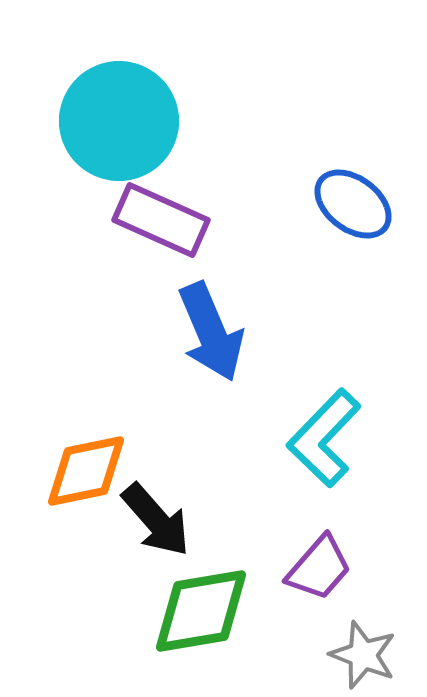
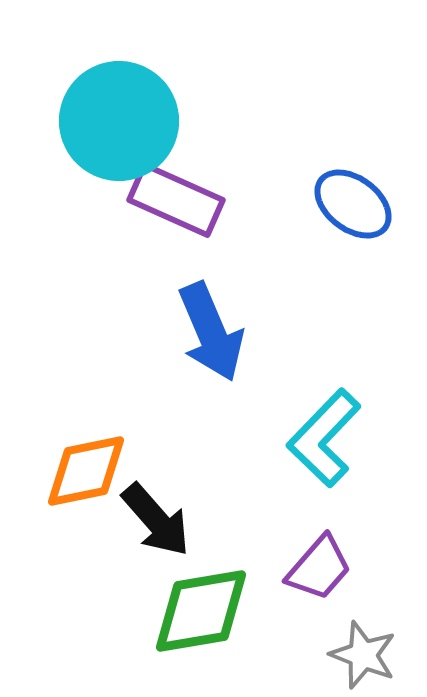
purple rectangle: moved 15 px right, 20 px up
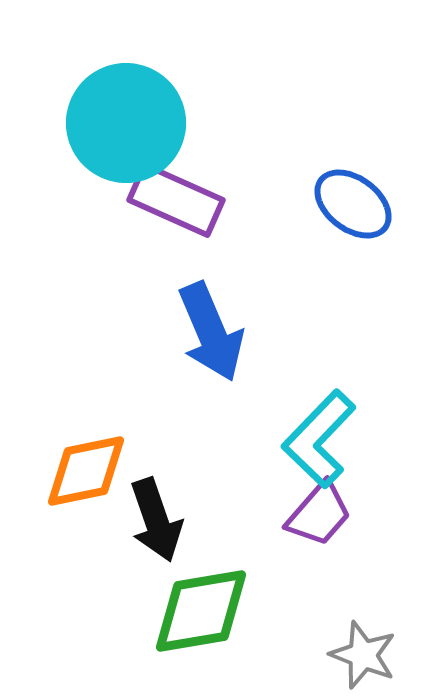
cyan circle: moved 7 px right, 2 px down
cyan L-shape: moved 5 px left, 1 px down
black arrow: rotated 22 degrees clockwise
purple trapezoid: moved 54 px up
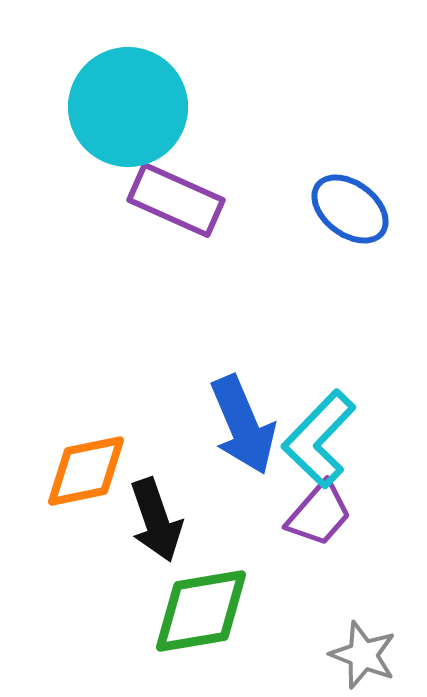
cyan circle: moved 2 px right, 16 px up
blue ellipse: moved 3 px left, 5 px down
blue arrow: moved 32 px right, 93 px down
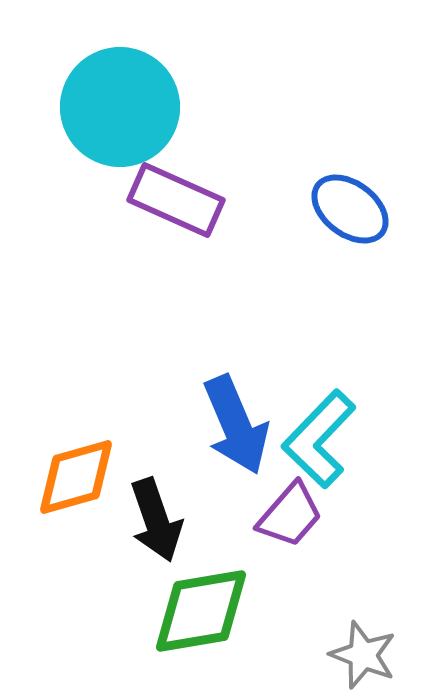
cyan circle: moved 8 px left
blue arrow: moved 7 px left
orange diamond: moved 10 px left, 6 px down; rotated 4 degrees counterclockwise
purple trapezoid: moved 29 px left, 1 px down
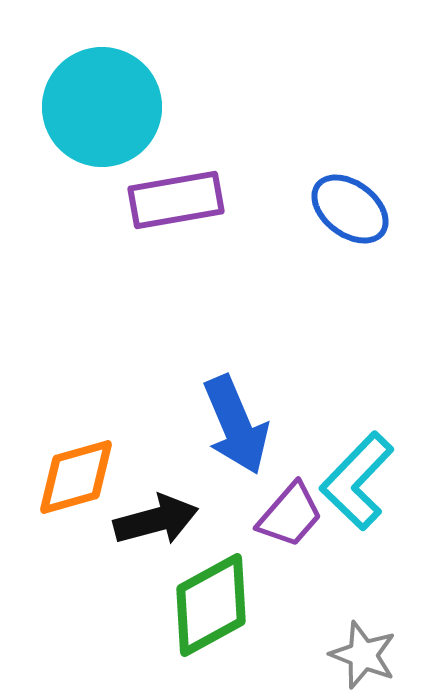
cyan circle: moved 18 px left
purple rectangle: rotated 34 degrees counterclockwise
cyan L-shape: moved 38 px right, 42 px down
black arrow: rotated 86 degrees counterclockwise
green diamond: moved 10 px right, 6 px up; rotated 19 degrees counterclockwise
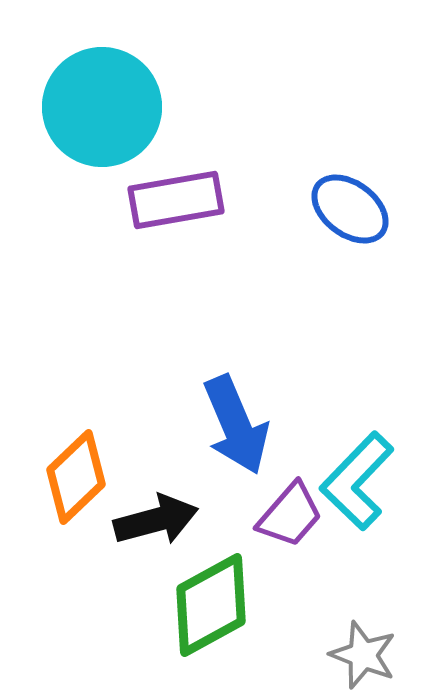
orange diamond: rotated 28 degrees counterclockwise
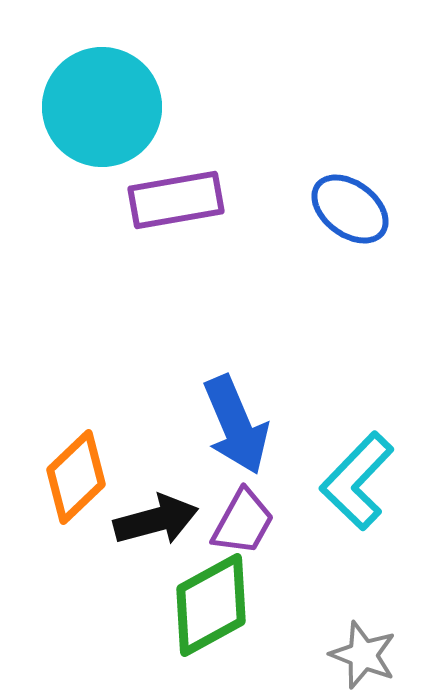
purple trapezoid: moved 47 px left, 7 px down; rotated 12 degrees counterclockwise
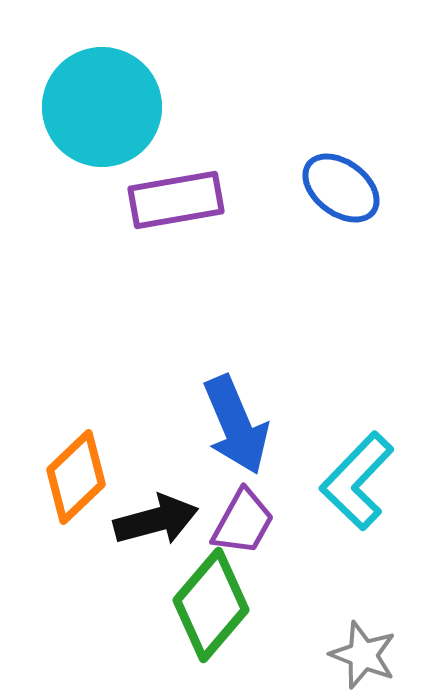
blue ellipse: moved 9 px left, 21 px up
green diamond: rotated 21 degrees counterclockwise
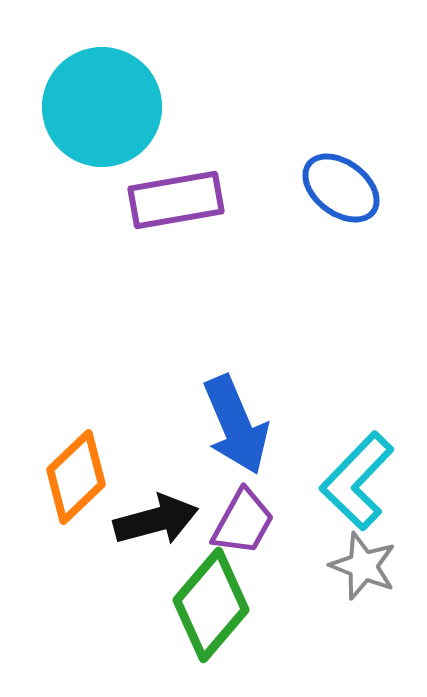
gray star: moved 89 px up
